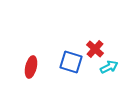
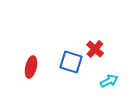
cyan arrow: moved 14 px down
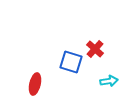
red ellipse: moved 4 px right, 17 px down
cyan arrow: rotated 18 degrees clockwise
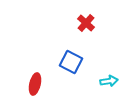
red cross: moved 9 px left, 26 px up
blue square: rotated 10 degrees clockwise
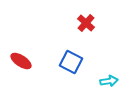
red ellipse: moved 14 px left, 23 px up; rotated 70 degrees counterclockwise
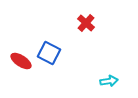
blue square: moved 22 px left, 9 px up
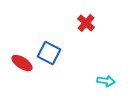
red ellipse: moved 1 px right, 2 px down
cyan arrow: moved 3 px left; rotated 18 degrees clockwise
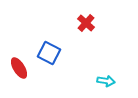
red ellipse: moved 3 px left, 5 px down; rotated 25 degrees clockwise
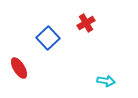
red cross: rotated 18 degrees clockwise
blue square: moved 1 px left, 15 px up; rotated 20 degrees clockwise
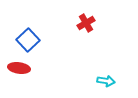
blue square: moved 20 px left, 2 px down
red ellipse: rotated 50 degrees counterclockwise
